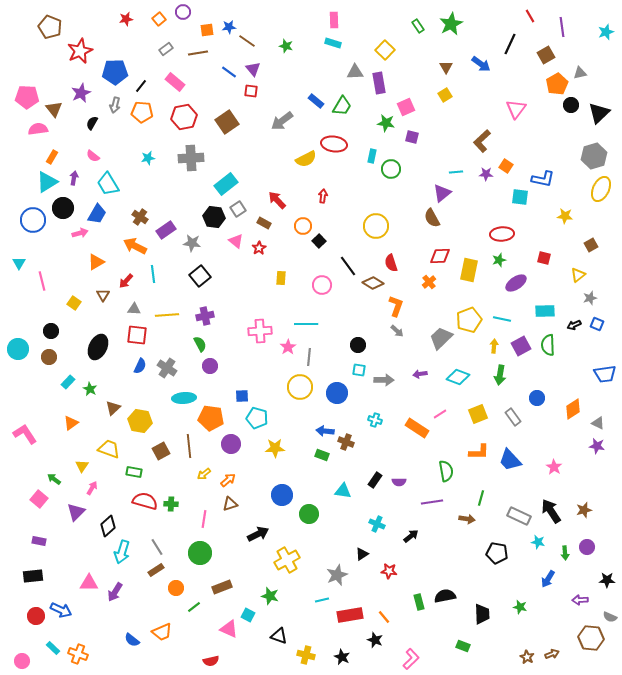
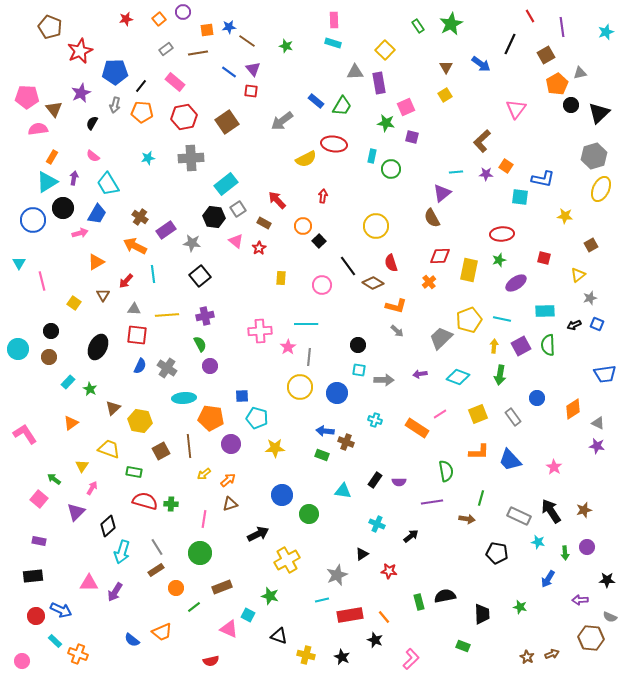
orange L-shape at (396, 306): rotated 85 degrees clockwise
cyan rectangle at (53, 648): moved 2 px right, 7 px up
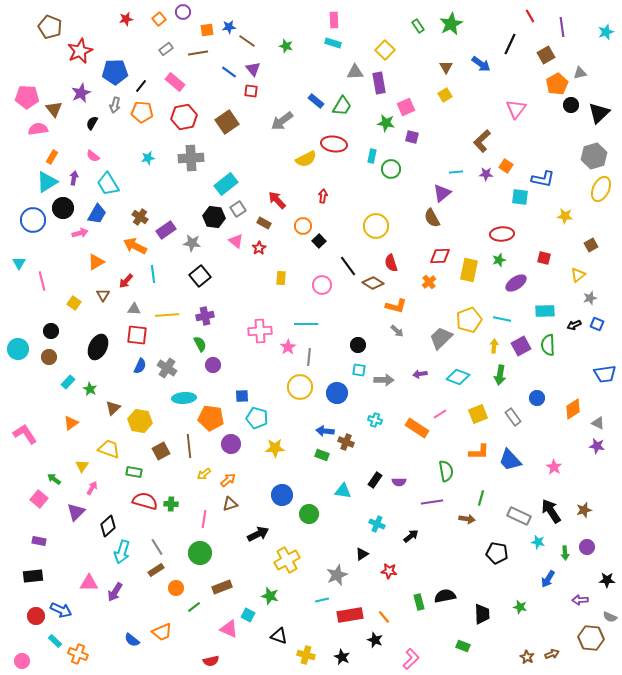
purple circle at (210, 366): moved 3 px right, 1 px up
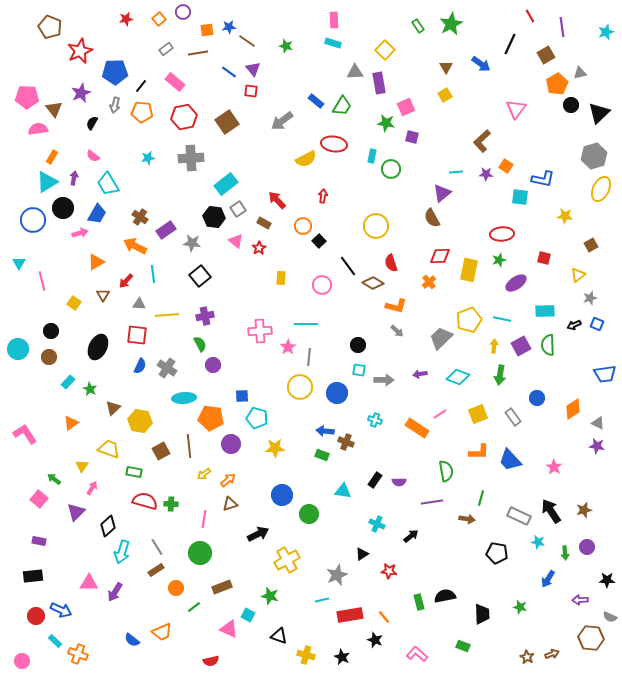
gray triangle at (134, 309): moved 5 px right, 5 px up
pink L-shape at (411, 659): moved 6 px right, 5 px up; rotated 95 degrees counterclockwise
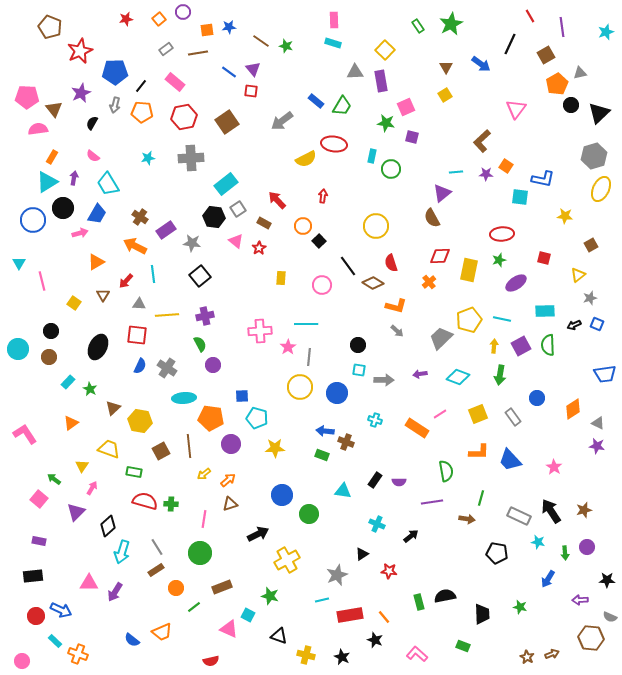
brown line at (247, 41): moved 14 px right
purple rectangle at (379, 83): moved 2 px right, 2 px up
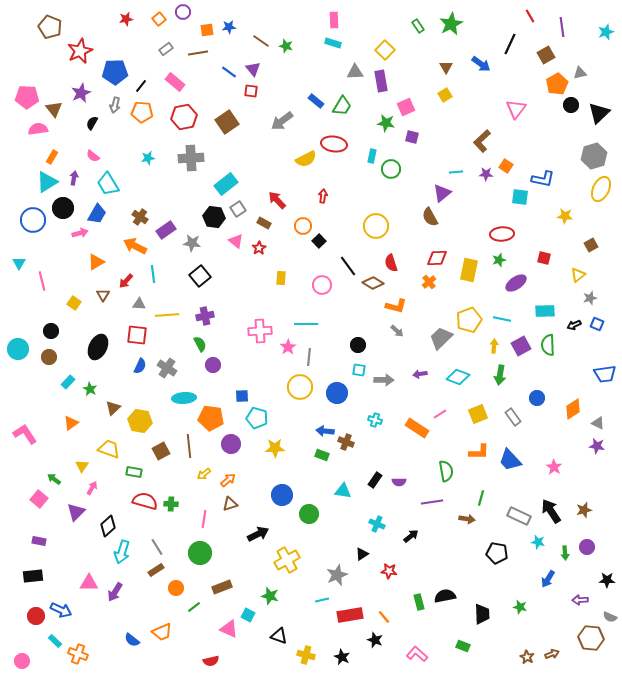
brown semicircle at (432, 218): moved 2 px left, 1 px up
red diamond at (440, 256): moved 3 px left, 2 px down
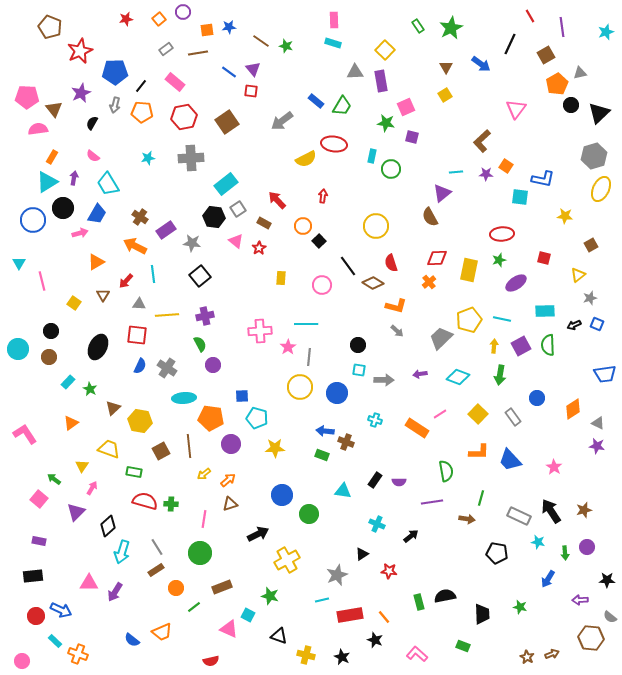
green star at (451, 24): moved 4 px down
yellow square at (478, 414): rotated 24 degrees counterclockwise
gray semicircle at (610, 617): rotated 16 degrees clockwise
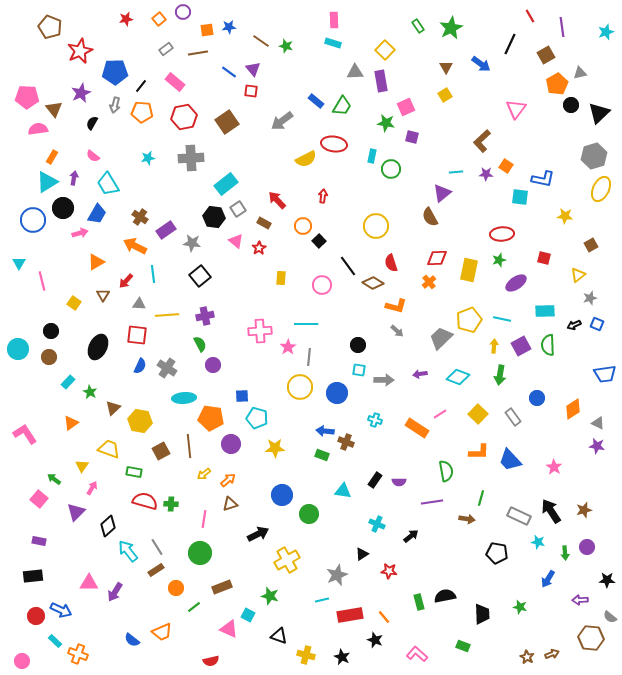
green star at (90, 389): moved 3 px down
cyan arrow at (122, 552): moved 6 px right, 1 px up; rotated 125 degrees clockwise
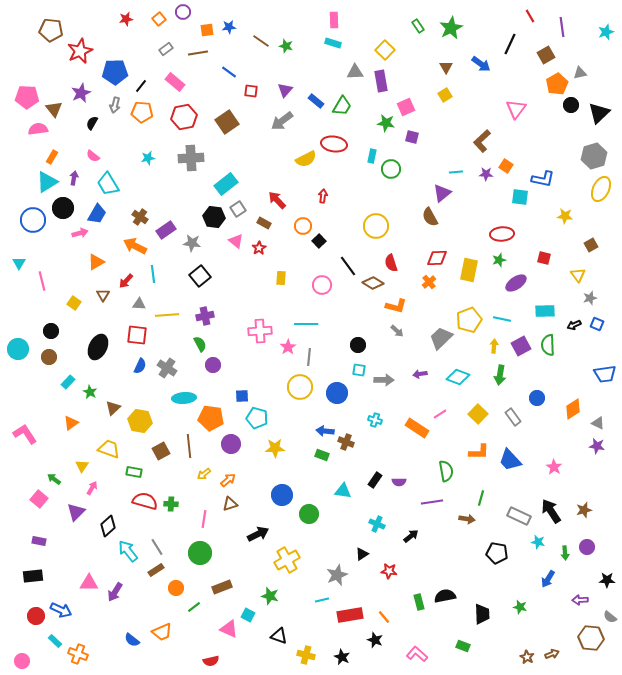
brown pentagon at (50, 27): moved 1 px right, 3 px down; rotated 15 degrees counterclockwise
purple triangle at (253, 69): moved 32 px right, 21 px down; rotated 21 degrees clockwise
yellow triangle at (578, 275): rotated 28 degrees counterclockwise
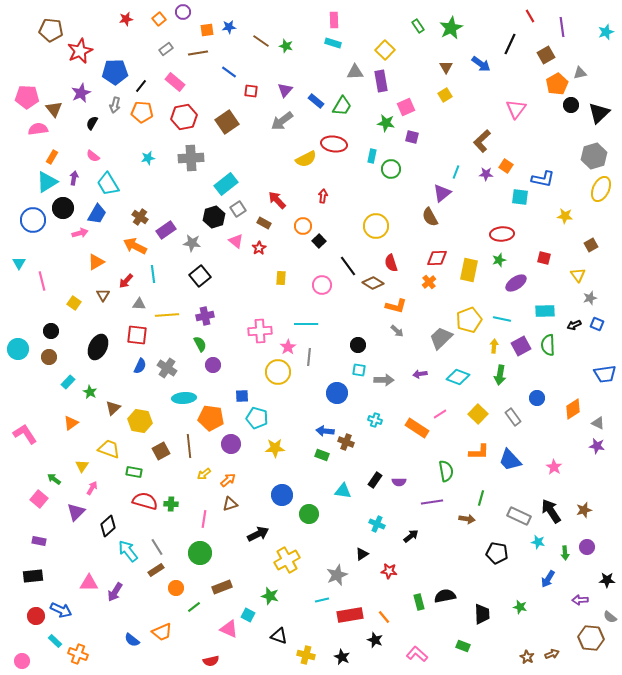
cyan line at (456, 172): rotated 64 degrees counterclockwise
black hexagon at (214, 217): rotated 25 degrees counterclockwise
yellow circle at (300, 387): moved 22 px left, 15 px up
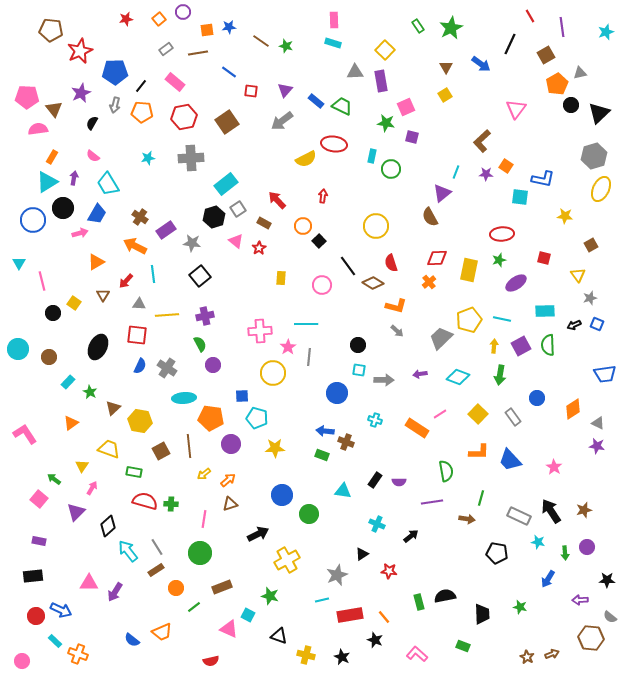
green trapezoid at (342, 106): rotated 95 degrees counterclockwise
black circle at (51, 331): moved 2 px right, 18 px up
yellow circle at (278, 372): moved 5 px left, 1 px down
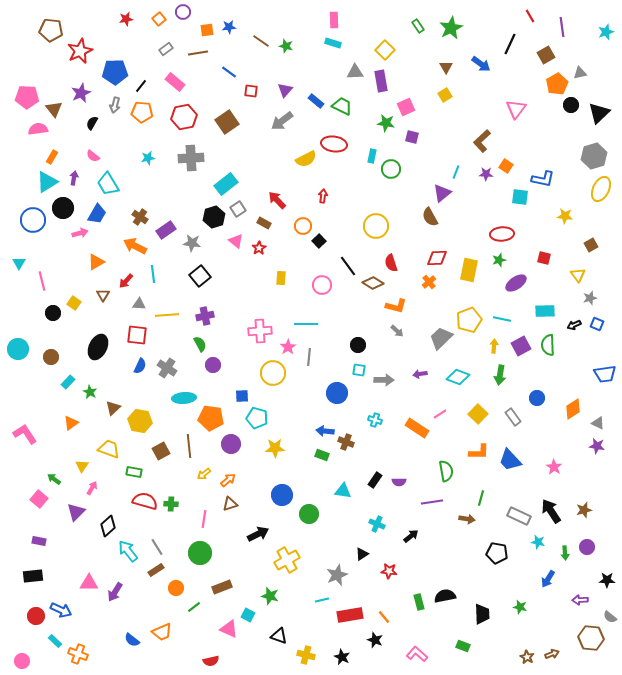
brown circle at (49, 357): moved 2 px right
